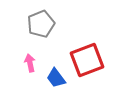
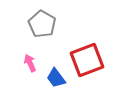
gray pentagon: moved 1 px right; rotated 20 degrees counterclockwise
pink arrow: rotated 12 degrees counterclockwise
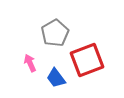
gray pentagon: moved 13 px right, 9 px down; rotated 12 degrees clockwise
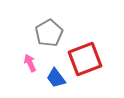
gray pentagon: moved 6 px left
red square: moved 2 px left, 1 px up
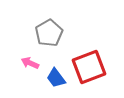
red square: moved 4 px right, 8 px down
pink arrow: rotated 42 degrees counterclockwise
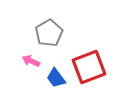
pink arrow: moved 1 px right, 2 px up
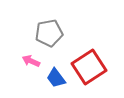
gray pentagon: rotated 20 degrees clockwise
red square: rotated 12 degrees counterclockwise
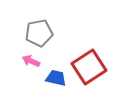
gray pentagon: moved 10 px left
blue trapezoid: rotated 140 degrees clockwise
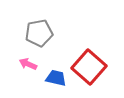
pink arrow: moved 3 px left, 3 px down
red square: rotated 16 degrees counterclockwise
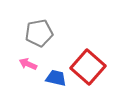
red square: moved 1 px left
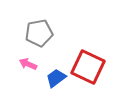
red square: rotated 16 degrees counterclockwise
blue trapezoid: rotated 50 degrees counterclockwise
